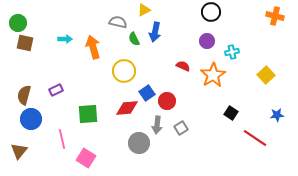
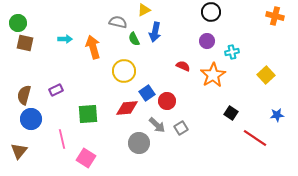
gray arrow: rotated 54 degrees counterclockwise
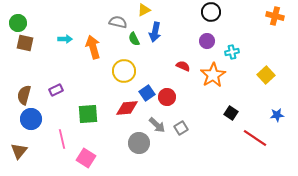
red circle: moved 4 px up
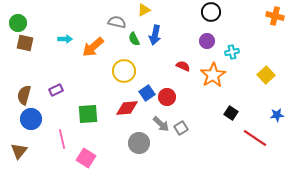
gray semicircle: moved 1 px left
blue arrow: moved 3 px down
orange arrow: rotated 115 degrees counterclockwise
gray arrow: moved 4 px right, 1 px up
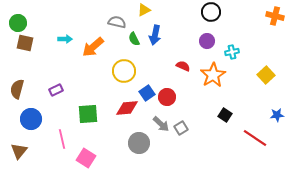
brown semicircle: moved 7 px left, 6 px up
black square: moved 6 px left, 2 px down
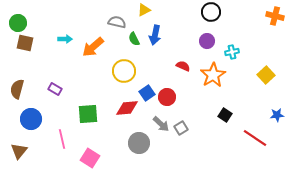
purple rectangle: moved 1 px left, 1 px up; rotated 56 degrees clockwise
pink square: moved 4 px right
